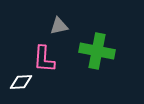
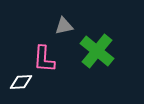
gray triangle: moved 5 px right
green cross: rotated 28 degrees clockwise
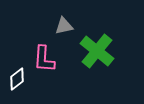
white diamond: moved 4 px left, 3 px up; rotated 35 degrees counterclockwise
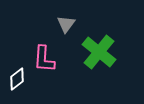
gray triangle: moved 2 px right, 2 px up; rotated 42 degrees counterclockwise
green cross: moved 2 px right, 1 px down
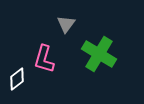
green cross: moved 2 px down; rotated 8 degrees counterclockwise
pink L-shape: rotated 12 degrees clockwise
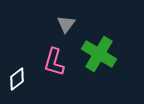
pink L-shape: moved 10 px right, 3 px down
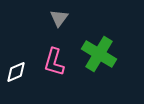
gray triangle: moved 7 px left, 6 px up
white diamond: moved 1 px left, 7 px up; rotated 15 degrees clockwise
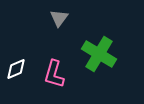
pink L-shape: moved 12 px down
white diamond: moved 3 px up
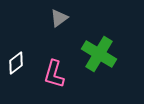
gray triangle: rotated 18 degrees clockwise
white diamond: moved 6 px up; rotated 15 degrees counterclockwise
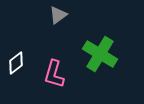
gray triangle: moved 1 px left, 3 px up
green cross: moved 1 px right
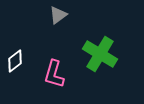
white diamond: moved 1 px left, 2 px up
